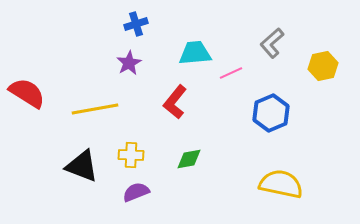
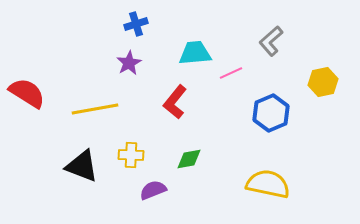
gray L-shape: moved 1 px left, 2 px up
yellow hexagon: moved 16 px down
yellow semicircle: moved 13 px left
purple semicircle: moved 17 px right, 2 px up
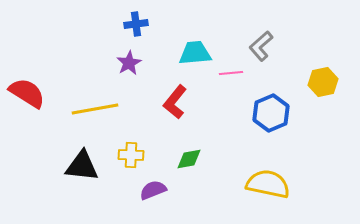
blue cross: rotated 10 degrees clockwise
gray L-shape: moved 10 px left, 5 px down
pink line: rotated 20 degrees clockwise
black triangle: rotated 15 degrees counterclockwise
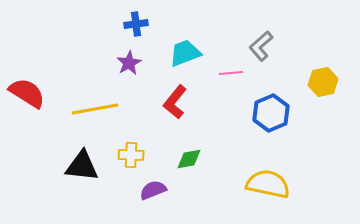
cyan trapezoid: moved 10 px left; rotated 16 degrees counterclockwise
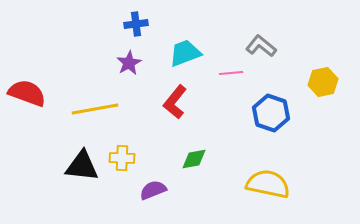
gray L-shape: rotated 80 degrees clockwise
red semicircle: rotated 12 degrees counterclockwise
blue hexagon: rotated 18 degrees counterclockwise
yellow cross: moved 9 px left, 3 px down
green diamond: moved 5 px right
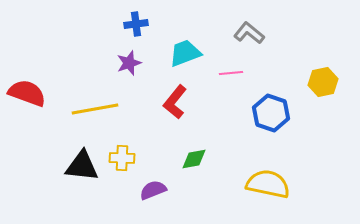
gray L-shape: moved 12 px left, 13 px up
purple star: rotated 10 degrees clockwise
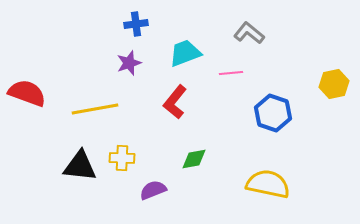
yellow hexagon: moved 11 px right, 2 px down
blue hexagon: moved 2 px right
black triangle: moved 2 px left
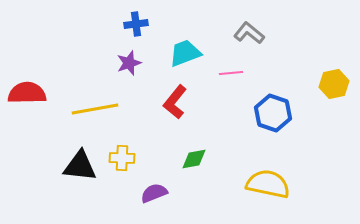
red semicircle: rotated 21 degrees counterclockwise
purple semicircle: moved 1 px right, 3 px down
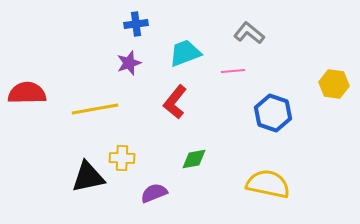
pink line: moved 2 px right, 2 px up
yellow hexagon: rotated 20 degrees clockwise
black triangle: moved 8 px right, 11 px down; rotated 18 degrees counterclockwise
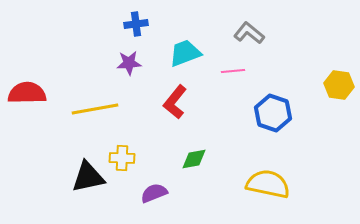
purple star: rotated 15 degrees clockwise
yellow hexagon: moved 5 px right, 1 px down
